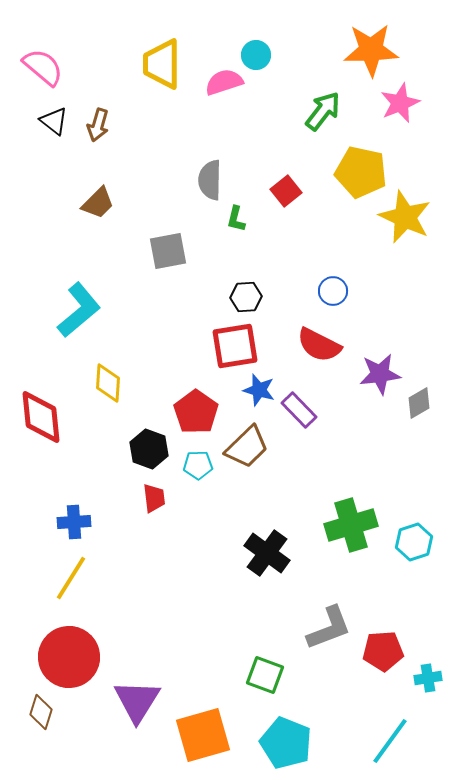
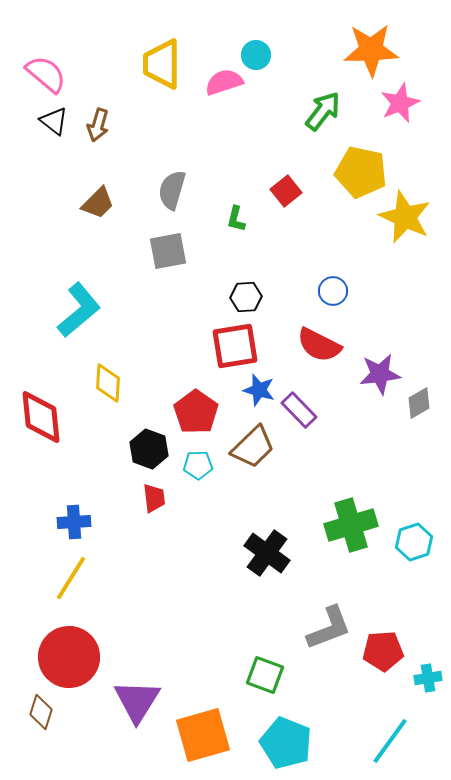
pink semicircle at (43, 67): moved 3 px right, 7 px down
gray semicircle at (210, 180): moved 38 px left, 10 px down; rotated 15 degrees clockwise
brown trapezoid at (247, 447): moved 6 px right
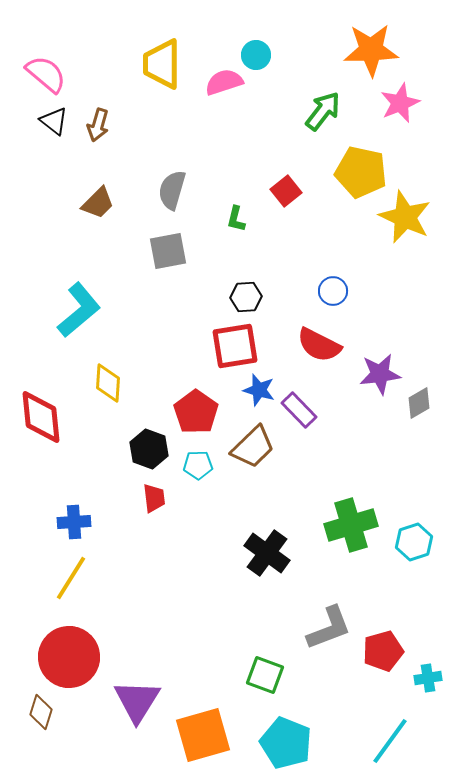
red pentagon at (383, 651): rotated 12 degrees counterclockwise
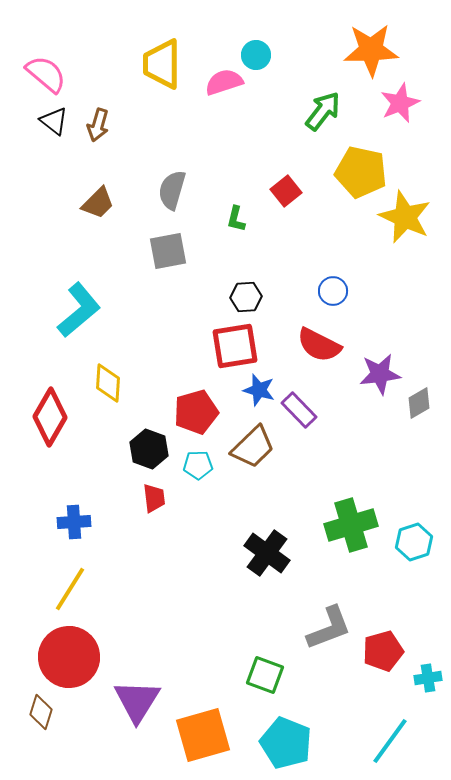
red pentagon at (196, 412): rotated 21 degrees clockwise
red diamond at (41, 417): moved 9 px right; rotated 36 degrees clockwise
yellow line at (71, 578): moved 1 px left, 11 px down
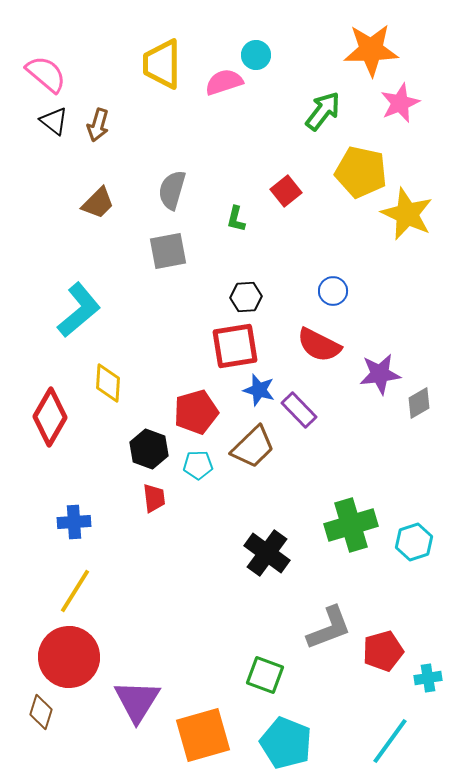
yellow star at (405, 217): moved 2 px right, 3 px up
yellow line at (70, 589): moved 5 px right, 2 px down
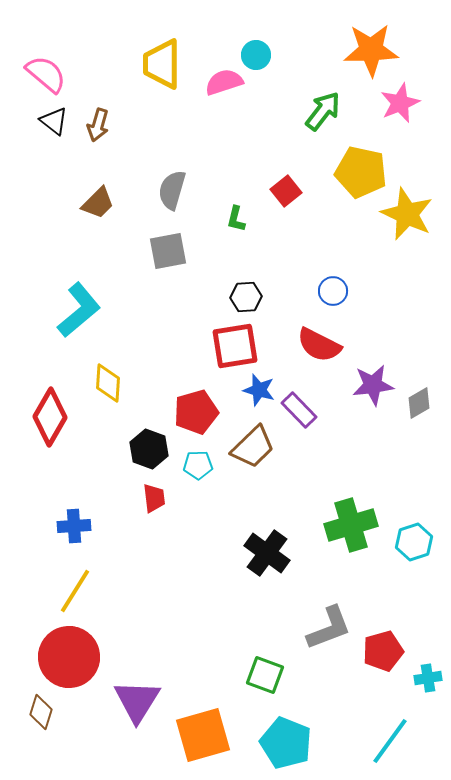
purple star at (380, 374): moved 7 px left, 11 px down
blue cross at (74, 522): moved 4 px down
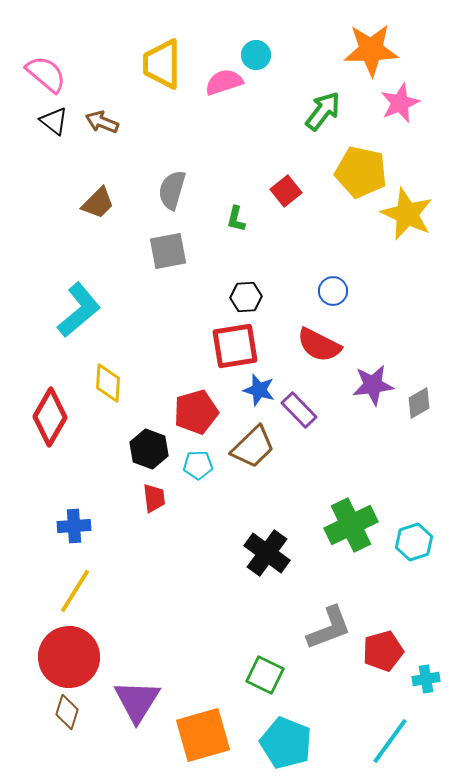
brown arrow at (98, 125): moved 4 px right, 3 px up; rotated 96 degrees clockwise
green cross at (351, 525): rotated 9 degrees counterclockwise
green square at (265, 675): rotated 6 degrees clockwise
cyan cross at (428, 678): moved 2 px left, 1 px down
brown diamond at (41, 712): moved 26 px right
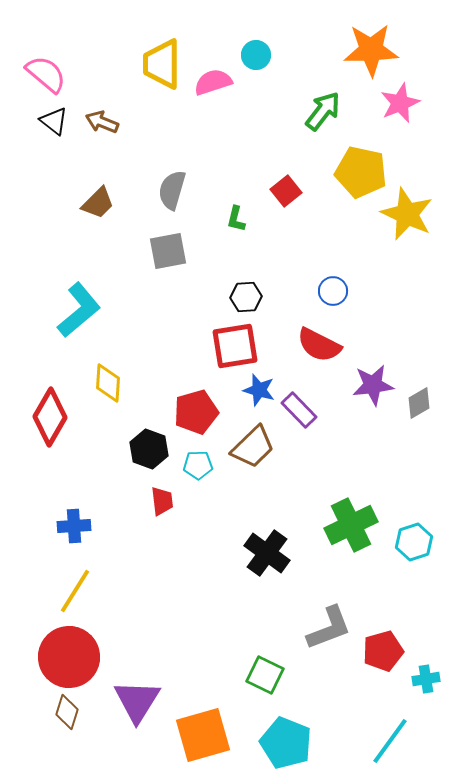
pink semicircle at (224, 82): moved 11 px left
red trapezoid at (154, 498): moved 8 px right, 3 px down
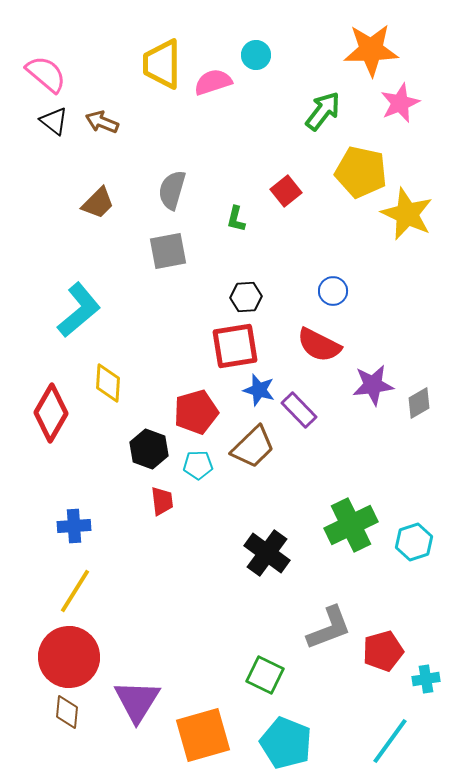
red diamond at (50, 417): moved 1 px right, 4 px up
brown diamond at (67, 712): rotated 12 degrees counterclockwise
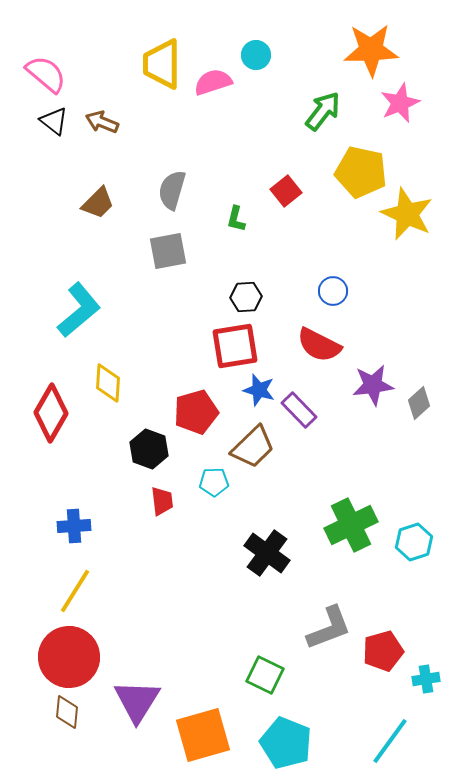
gray diamond at (419, 403): rotated 12 degrees counterclockwise
cyan pentagon at (198, 465): moved 16 px right, 17 px down
